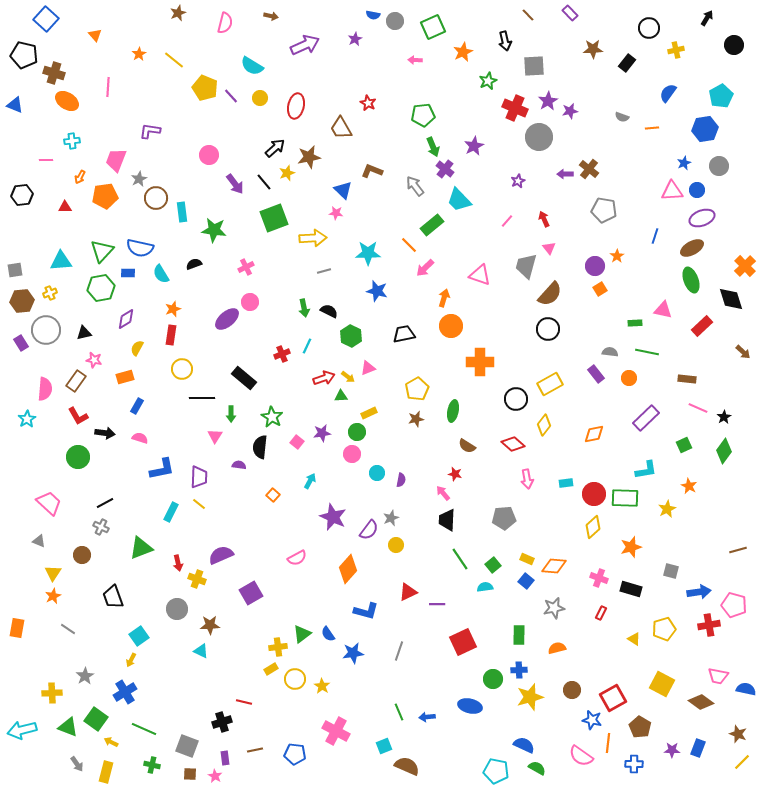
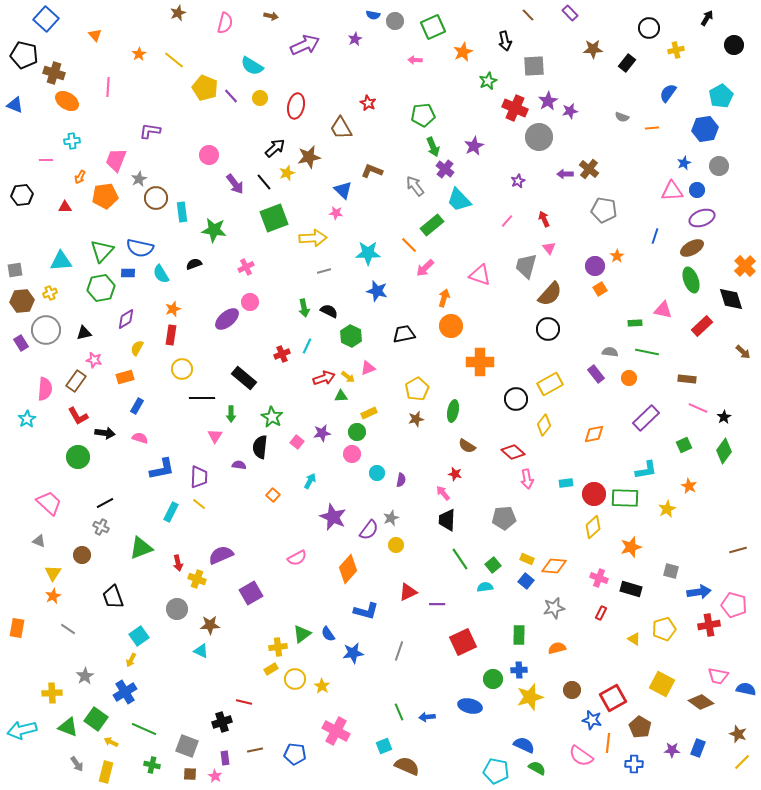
red diamond at (513, 444): moved 8 px down
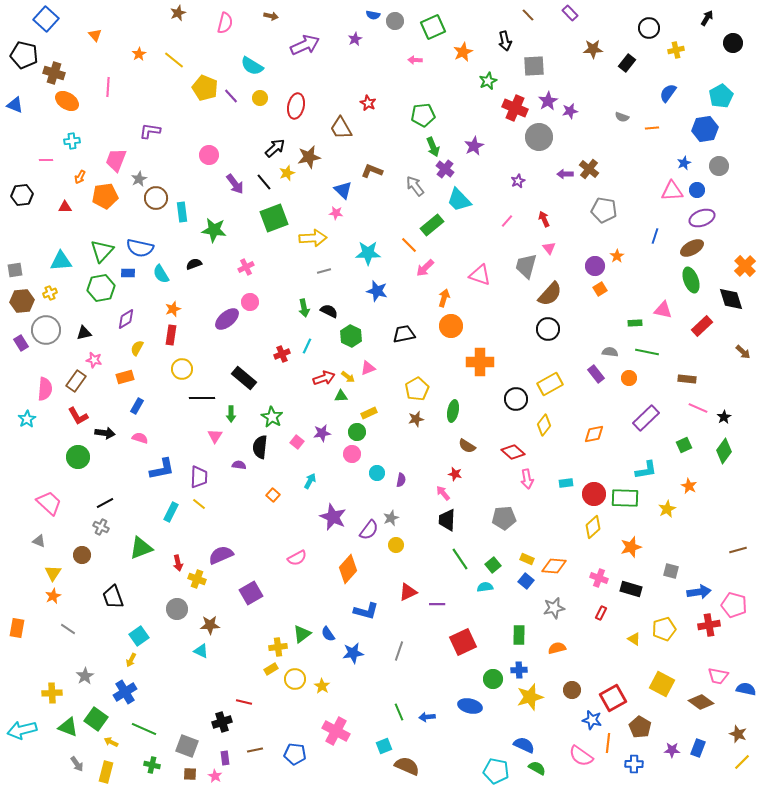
black circle at (734, 45): moved 1 px left, 2 px up
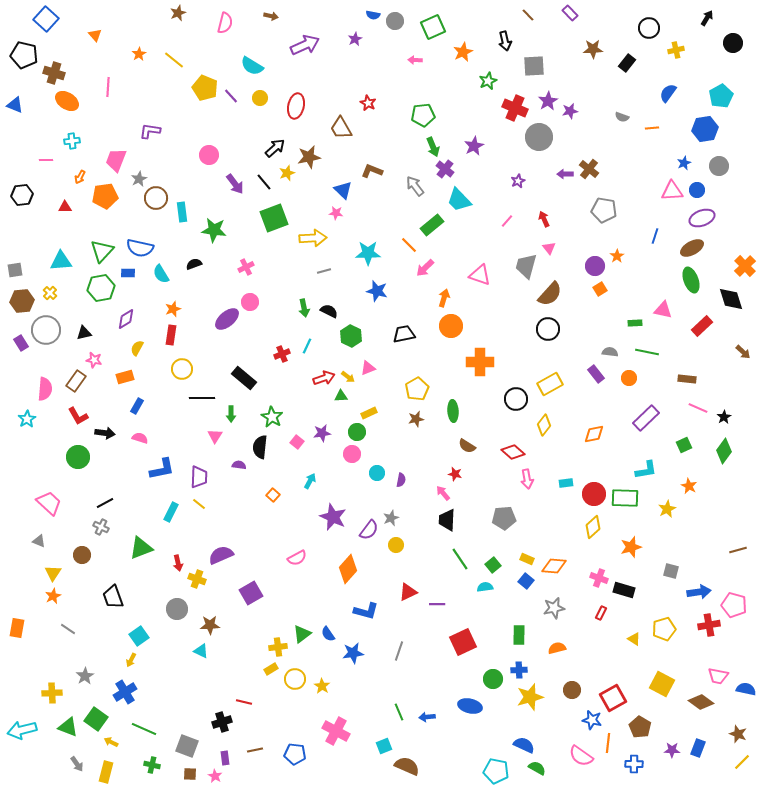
yellow cross at (50, 293): rotated 24 degrees counterclockwise
green ellipse at (453, 411): rotated 15 degrees counterclockwise
black rectangle at (631, 589): moved 7 px left, 1 px down
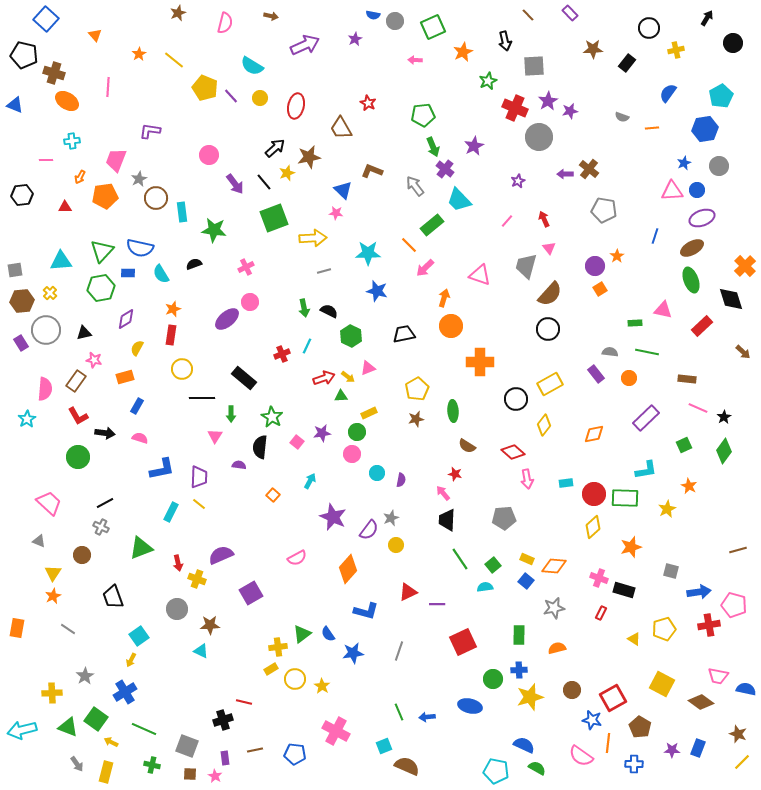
black cross at (222, 722): moved 1 px right, 2 px up
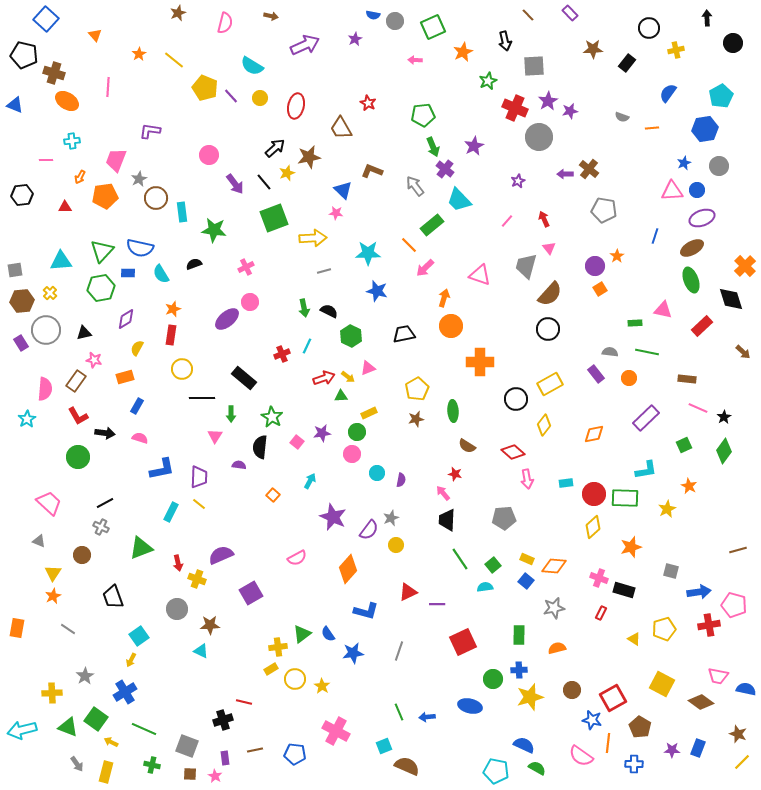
black arrow at (707, 18): rotated 35 degrees counterclockwise
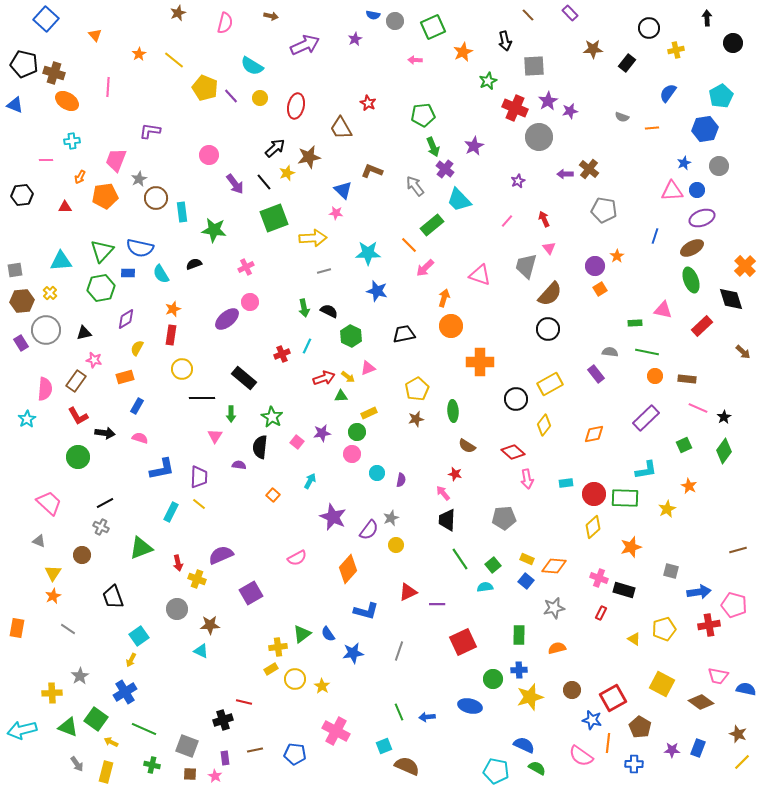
black pentagon at (24, 55): moved 9 px down
orange circle at (629, 378): moved 26 px right, 2 px up
gray star at (85, 676): moved 5 px left
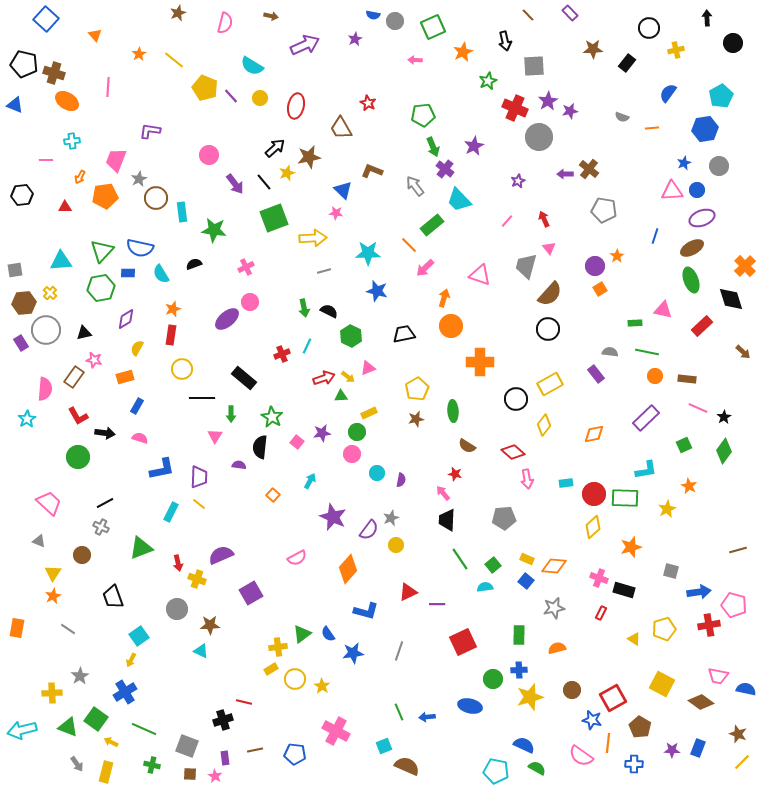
brown hexagon at (22, 301): moved 2 px right, 2 px down
brown rectangle at (76, 381): moved 2 px left, 4 px up
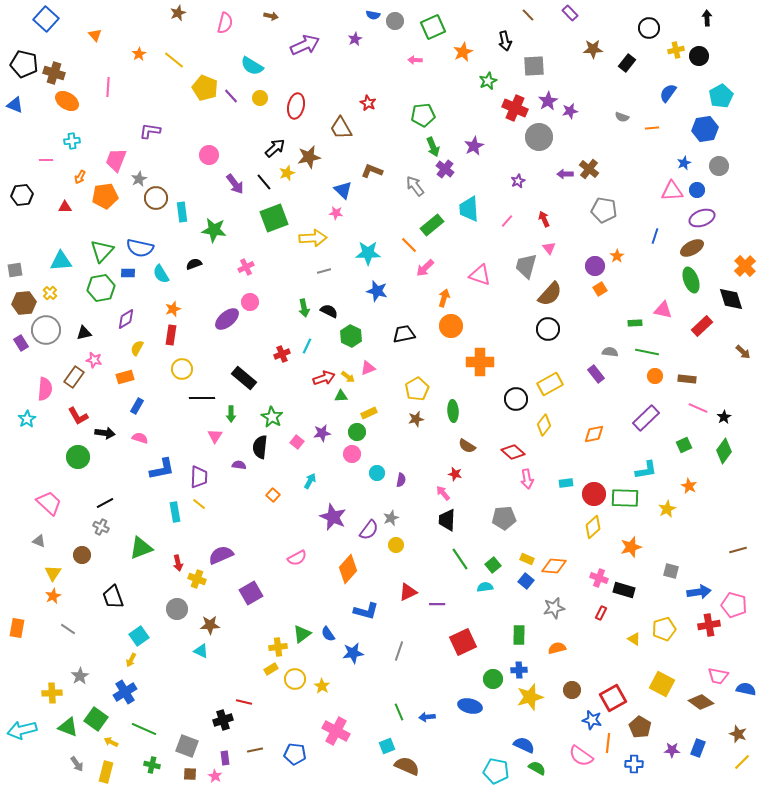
black circle at (733, 43): moved 34 px left, 13 px down
cyan trapezoid at (459, 200): moved 10 px right, 9 px down; rotated 40 degrees clockwise
cyan rectangle at (171, 512): moved 4 px right; rotated 36 degrees counterclockwise
cyan square at (384, 746): moved 3 px right
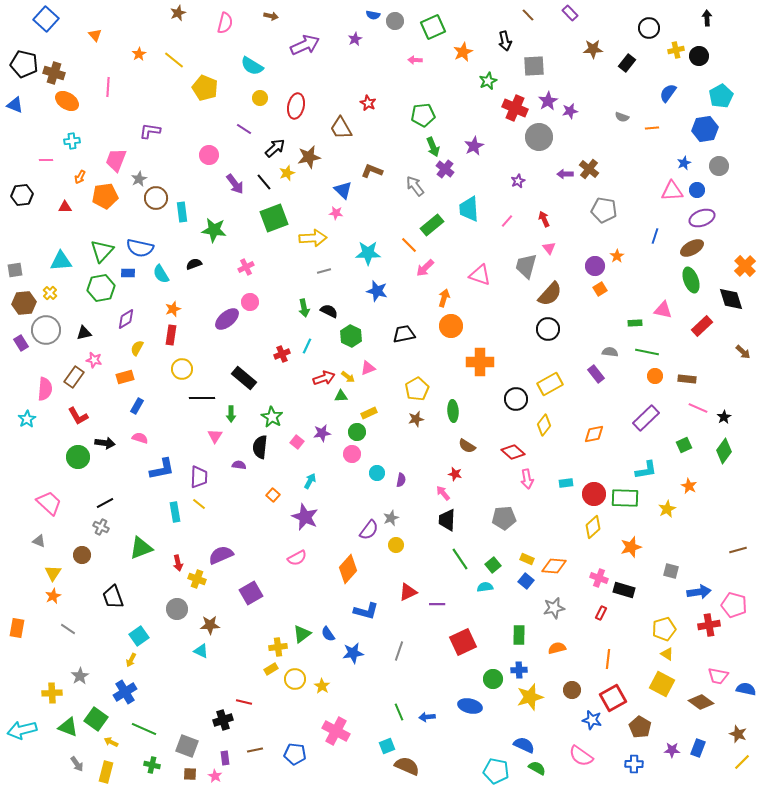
purple line at (231, 96): moved 13 px right, 33 px down; rotated 14 degrees counterclockwise
black arrow at (105, 433): moved 10 px down
purple star at (333, 517): moved 28 px left
yellow triangle at (634, 639): moved 33 px right, 15 px down
orange line at (608, 743): moved 84 px up
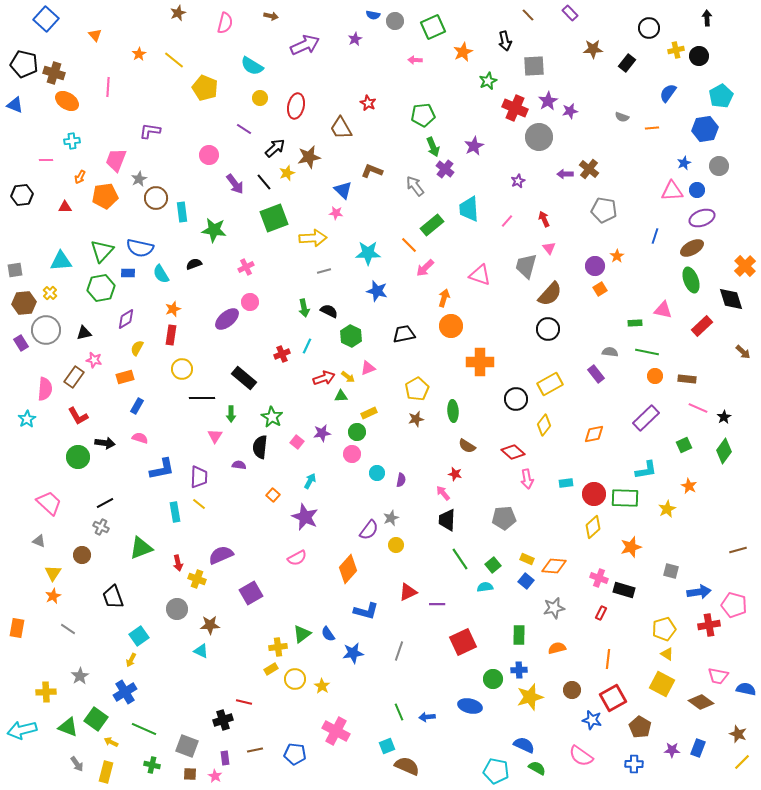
yellow cross at (52, 693): moved 6 px left, 1 px up
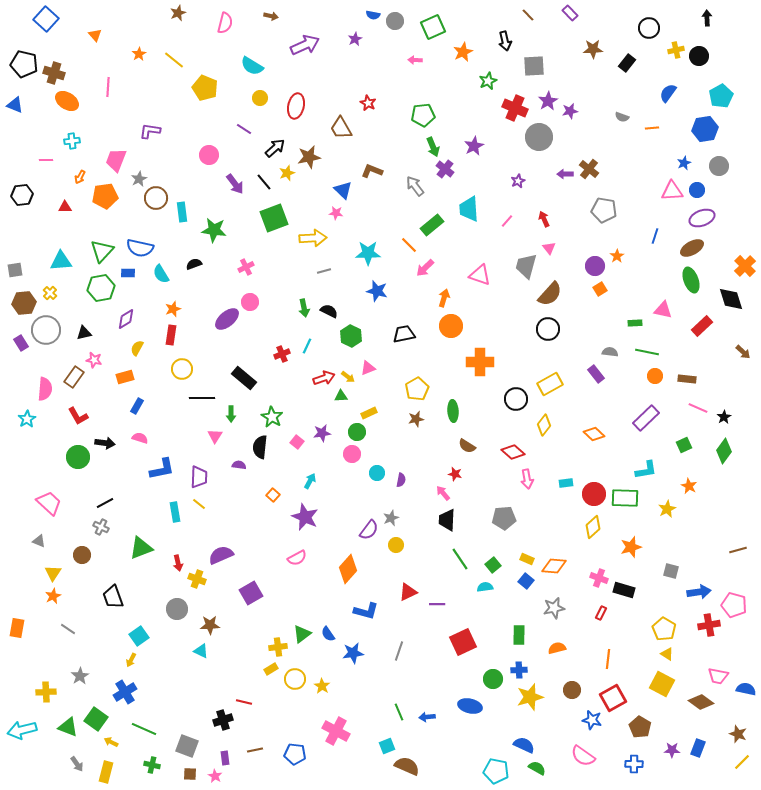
orange diamond at (594, 434): rotated 55 degrees clockwise
yellow pentagon at (664, 629): rotated 25 degrees counterclockwise
pink semicircle at (581, 756): moved 2 px right
